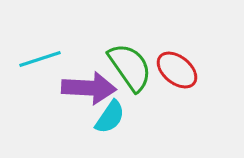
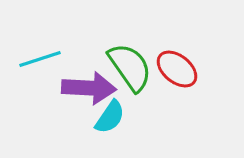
red ellipse: moved 1 px up
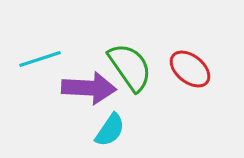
red ellipse: moved 13 px right
cyan semicircle: moved 13 px down
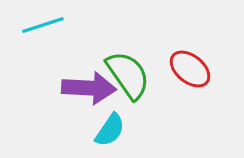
cyan line: moved 3 px right, 34 px up
green semicircle: moved 2 px left, 8 px down
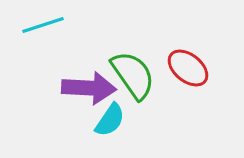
red ellipse: moved 2 px left, 1 px up
green semicircle: moved 5 px right
cyan semicircle: moved 10 px up
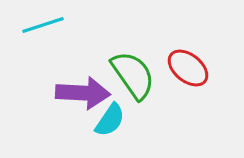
purple arrow: moved 6 px left, 5 px down
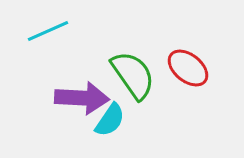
cyan line: moved 5 px right, 6 px down; rotated 6 degrees counterclockwise
purple arrow: moved 1 px left, 5 px down
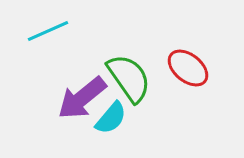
green semicircle: moved 4 px left, 3 px down
purple arrow: rotated 138 degrees clockwise
cyan semicircle: moved 1 px right, 2 px up; rotated 6 degrees clockwise
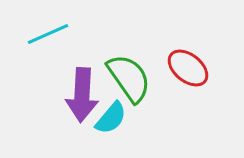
cyan line: moved 3 px down
purple arrow: moved 3 px up; rotated 48 degrees counterclockwise
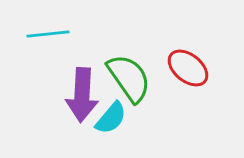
cyan line: rotated 18 degrees clockwise
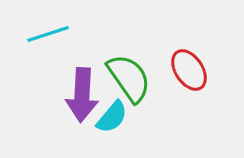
cyan line: rotated 12 degrees counterclockwise
red ellipse: moved 1 px right, 2 px down; rotated 18 degrees clockwise
cyan semicircle: moved 1 px right, 1 px up
